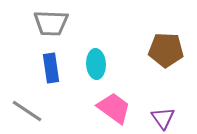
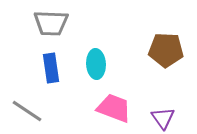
pink trapezoid: rotated 15 degrees counterclockwise
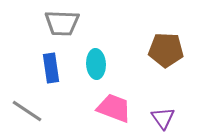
gray trapezoid: moved 11 px right
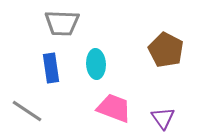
brown pentagon: rotated 24 degrees clockwise
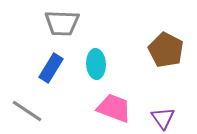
blue rectangle: rotated 40 degrees clockwise
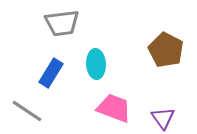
gray trapezoid: rotated 9 degrees counterclockwise
blue rectangle: moved 5 px down
